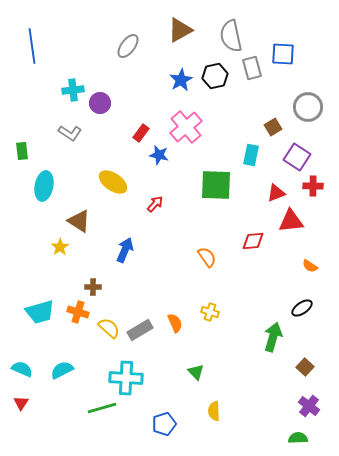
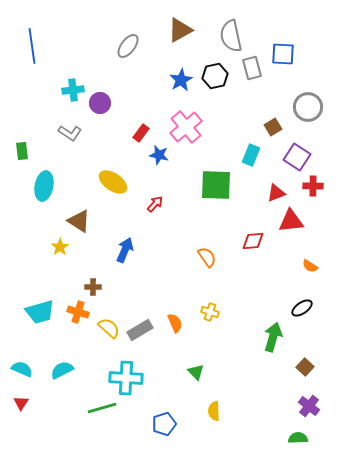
cyan rectangle at (251, 155): rotated 10 degrees clockwise
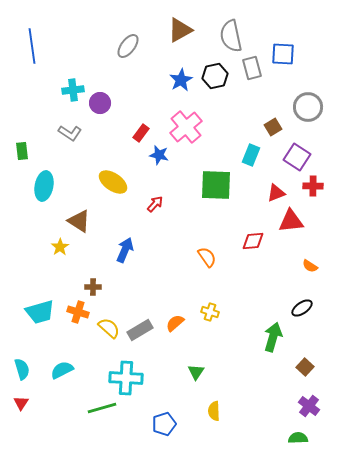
orange semicircle at (175, 323): rotated 108 degrees counterclockwise
cyan semicircle at (22, 369): rotated 50 degrees clockwise
green triangle at (196, 372): rotated 18 degrees clockwise
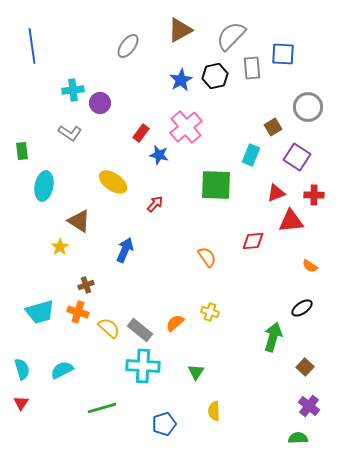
gray semicircle at (231, 36): rotated 56 degrees clockwise
gray rectangle at (252, 68): rotated 10 degrees clockwise
red cross at (313, 186): moved 1 px right, 9 px down
brown cross at (93, 287): moved 7 px left, 2 px up; rotated 21 degrees counterclockwise
gray rectangle at (140, 330): rotated 70 degrees clockwise
cyan cross at (126, 378): moved 17 px right, 12 px up
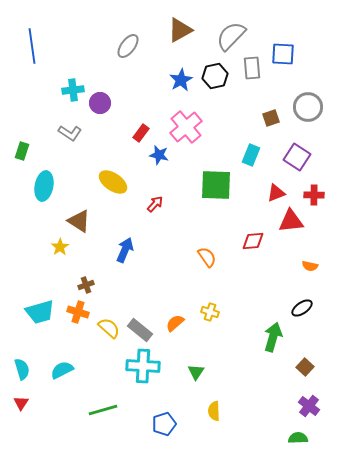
brown square at (273, 127): moved 2 px left, 9 px up; rotated 12 degrees clockwise
green rectangle at (22, 151): rotated 24 degrees clockwise
orange semicircle at (310, 266): rotated 21 degrees counterclockwise
green line at (102, 408): moved 1 px right, 2 px down
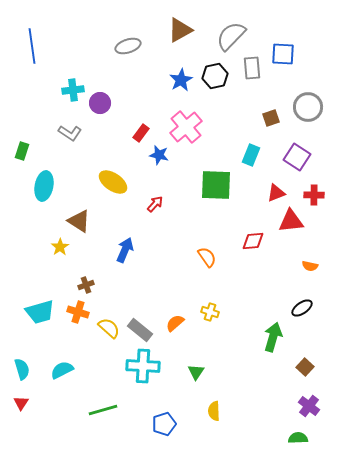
gray ellipse at (128, 46): rotated 35 degrees clockwise
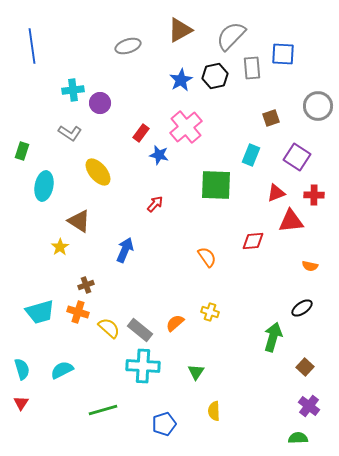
gray circle at (308, 107): moved 10 px right, 1 px up
yellow ellipse at (113, 182): moved 15 px left, 10 px up; rotated 16 degrees clockwise
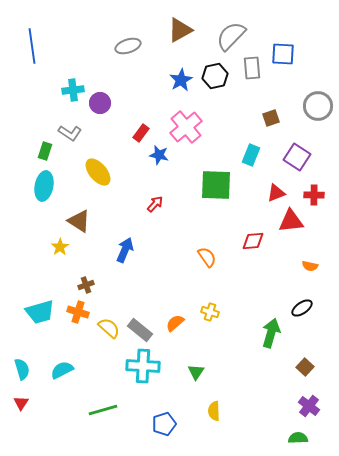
green rectangle at (22, 151): moved 23 px right
green arrow at (273, 337): moved 2 px left, 4 px up
